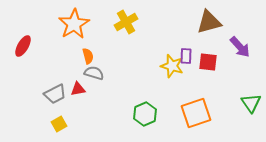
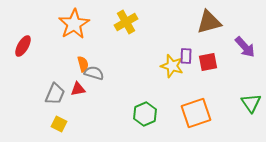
purple arrow: moved 5 px right
orange semicircle: moved 5 px left, 8 px down
red square: rotated 18 degrees counterclockwise
gray trapezoid: rotated 40 degrees counterclockwise
yellow square: rotated 35 degrees counterclockwise
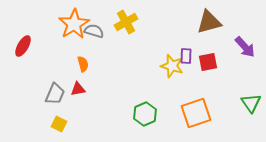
gray semicircle: moved 42 px up
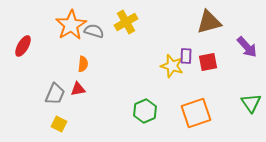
orange star: moved 3 px left, 1 px down
purple arrow: moved 2 px right
orange semicircle: rotated 21 degrees clockwise
green hexagon: moved 3 px up
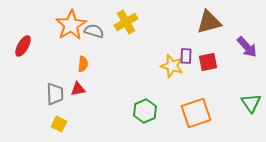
gray trapezoid: rotated 25 degrees counterclockwise
